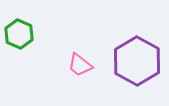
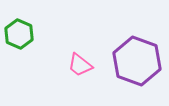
purple hexagon: rotated 9 degrees counterclockwise
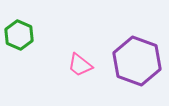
green hexagon: moved 1 px down
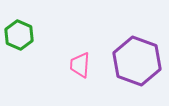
pink trapezoid: rotated 56 degrees clockwise
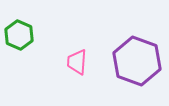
pink trapezoid: moved 3 px left, 3 px up
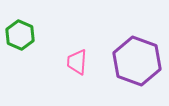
green hexagon: moved 1 px right
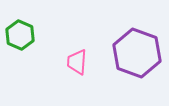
purple hexagon: moved 8 px up
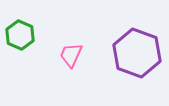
pink trapezoid: moved 6 px left, 7 px up; rotated 20 degrees clockwise
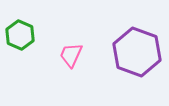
purple hexagon: moved 1 px up
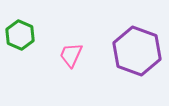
purple hexagon: moved 1 px up
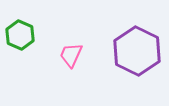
purple hexagon: rotated 6 degrees clockwise
